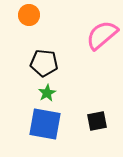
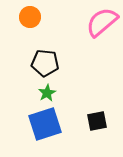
orange circle: moved 1 px right, 2 px down
pink semicircle: moved 13 px up
black pentagon: moved 1 px right
blue square: rotated 28 degrees counterclockwise
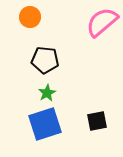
black pentagon: moved 3 px up
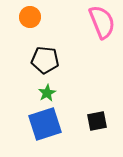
pink semicircle: rotated 108 degrees clockwise
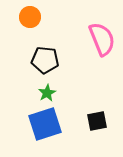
pink semicircle: moved 17 px down
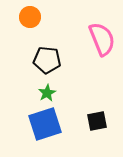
black pentagon: moved 2 px right
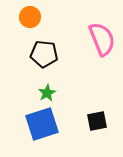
black pentagon: moved 3 px left, 6 px up
blue square: moved 3 px left
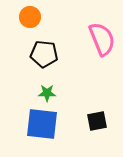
green star: rotated 30 degrees clockwise
blue square: rotated 24 degrees clockwise
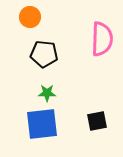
pink semicircle: rotated 24 degrees clockwise
blue square: rotated 12 degrees counterclockwise
